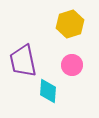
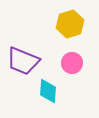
purple trapezoid: rotated 56 degrees counterclockwise
pink circle: moved 2 px up
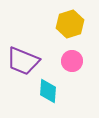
pink circle: moved 2 px up
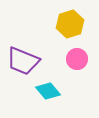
pink circle: moved 5 px right, 2 px up
cyan diamond: rotated 45 degrees counterclockwise
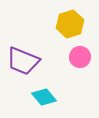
pink circle: moved 3 px right, 2 px up
cyan diamond: moved 4 px left, 6 px down
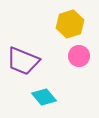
pink circle: moved 1 px left, 1 px up
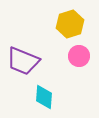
cyan diamond: rotated 45 degrees clockwise
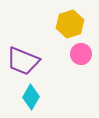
pink circle: moved 2 px right, 2 px up
cyan diamond: moved 13 px left; rotated 25 degrees clockwise
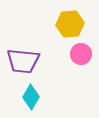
yellow hexagon: rotated 12 degrees clockwise
purple trapezoid: rotated 16 degrees counterclockwise
